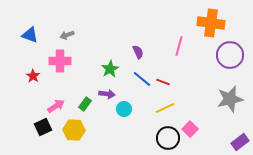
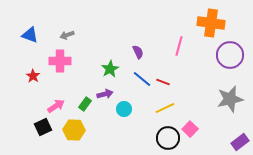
purple arrow: moved 2 px left; rotated 21 degrees counterclockwise
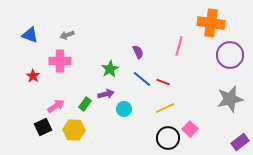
purple arrow: moved 1 px right
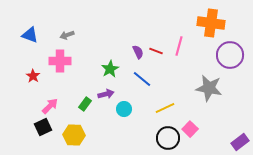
red line: moved 7 px left, 31 px up
gray star: moved 21 px left, 11 px up; rotated 24 degrees clockwise
pink arrow: moved 6 px left; rotated 12 degrees counterclockwise
yellow hexagon: moved 5 px down
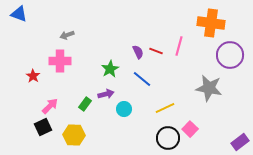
blue triangle: moved 11 px left, 21 px up
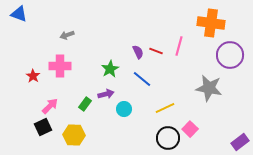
pink cross: moved 5 px down
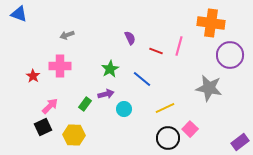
purple semicircle: moved 8 px left, 14 px up
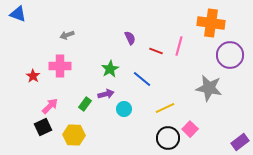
blue triangle: moved 1 px left
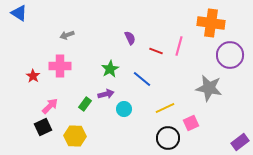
blue triangle: moved 1 px right, 1 px up; rotated 12 degrees clockwise
pink square: moved 1 px right, 6 px up; rotated 21 degrees clockwise
yellow hexagon: moved 1 px right, 1 px down
